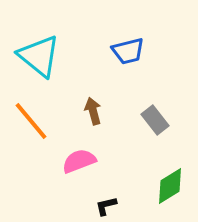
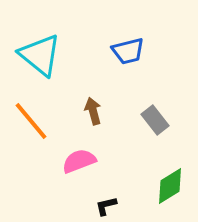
cyan triangle: moved 1 px right, 1 px up
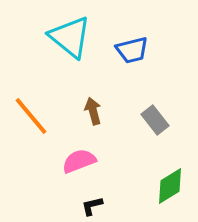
blue trapezoid: moved 4 px right, 1 px up
cyan triangle: moved 30 px right, 18 px up
orange line: moved 5 px up
black L-shape: moved 14 px left
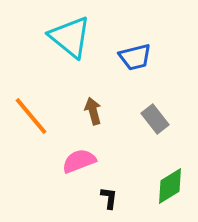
blue trapezoid: moved 3 px right, 7 px down
gray rectangle: moved 1 px up
black L-shape: moved 17 px right, 8 px up; rotated 110 degrees clockwise
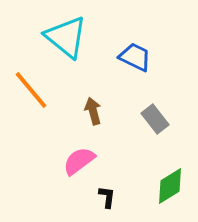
cyan triangle: moved 4 px left
blue trapezoid: rotated 140 degrees counterclockwise
orange line: moved 26 px up
pink semicircle: rotated 16 degrees counterclockwise
black L-shape: moved 2 px left, 1 px up
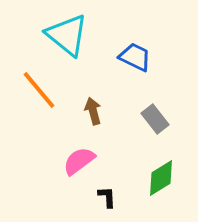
cyan triangle: moved 1 px right, 2 px up
orange line: moved 8 px right
green diamond: moved 9 px left, 8 px up
black L-shape: rotated 10 degrees counterclockwise
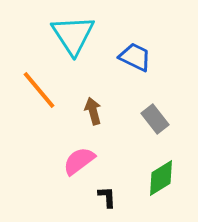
cyan triangle: moved 6 px right; rotated 18 degrees clockwise
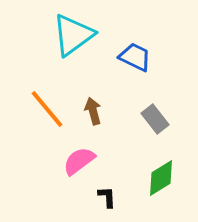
cyan triangle: rotated 27 degrees clockwise
orange line: moved 8 px right, 19 px down
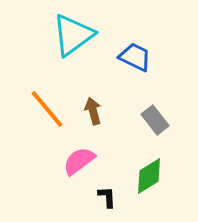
gray rectangle: moved 1 px down
green diamond: moved 12 px left, 2 px up
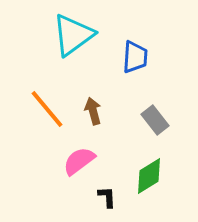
blue trapezoid: rotated 68 degrees clockwise
